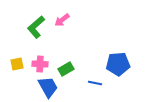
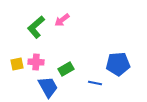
pink cross: moved 4 px left, 2 px up
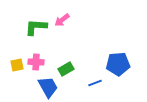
green L-shape: rotated 45 degrees clockwise
yellow square: moved 1 px down
blue line: rotated 32 degrees counterclockwise
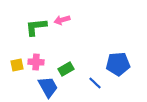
pink arrow: rotated 21 degrees clockwise
green L-shape: rotated 10 degrees counterclockwise
blue line: rotated 64 degrees clockwise
